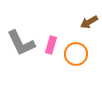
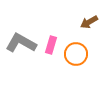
gray L-shape: rotated 144 degrees clockwise
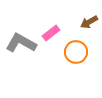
pink rectangle: moved 12 px up; rotated 36 degrees clockwise
orange circle: moved 2 px up
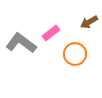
gray L-shape: rotated 8 degrees clockwise
orange circle: moved 1 px left, 2 px down
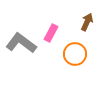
brown arrow: moved 2 px left; rotated 144 degrees clockwise
pink rectangle: rotated 24 degrees counterclockwise
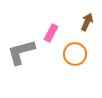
gray L-shape: moved 9 px down; rotated 52 degrees counterclockwise
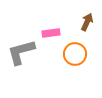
pink rectangle: rotated 54 degrees clockwise
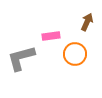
pink rectangle: moved 3 px down
gray L-shape: moved 6 px down
